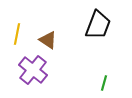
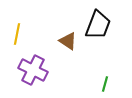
brown triangle: moved 20 px right, 1 px down
purple cross: rotated 12 degrees counterclockwise
green line: moved 1 px right, 1 px down
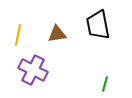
black trapezoid: rotated 148 degrees clockwise
yellow line: moved 1 px right, 1 px down
brown triangle: moved 11 px left, 7 px up; rotated 42 degrees counterclockwise
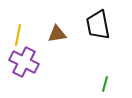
purple cross: moved 9 px left, 8 px up
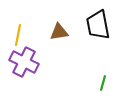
brown triangle: moved 2 px right, 2 px up
green line: moved 2 px left, 1 px up
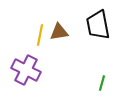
yellow line: moved 22 px right
purple cross: moved 2 px right, 8 px down
green line: moved 1 px left
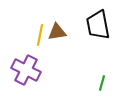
brown triangle: moved 2 px left
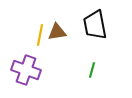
black trapezoid: moved 3 px left
purple cross: rotated 8 degrees counterclockwise
green line: moved 10 px left, 13 px up
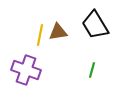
black trapezoid: rotated 20 degrees counterclockwise
brown triangle: moved 1 px right
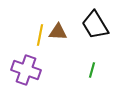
brown triangle: rotated 12 degrees clockwise
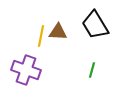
yellow line: moved 1 px right, 1 px down
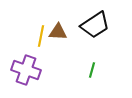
black trapezoid: rotated 92 degrees counterclockwise
